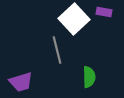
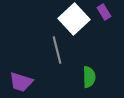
purple rectangle: rotated 49 degrees clockwise
purple trapezoid: rotated 35 degrees clockwise
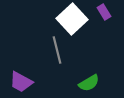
white square: moved 2 px left
green semicircle: moved 6 px down; rotated 60 degrees clockwise
purple trapezoid: rotated 10 degrees clockwise
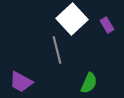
purple rectangle: moved 3 px right, 13 px down
green semicircle: rotated 35 degrees counterclockwise
